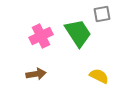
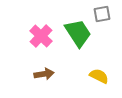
pink cross: rotated 20 degrees counterclockwise
brown arrow: moved 8 px right
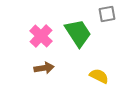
gray square: moved 5 px right
brown arrow: moved 6 px up
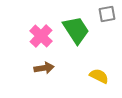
green trapezoid: moved 2 px left, 3 px up
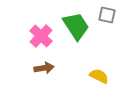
gray square: moved 1 px down; rotated 24 degrees clockwise
green trapezoid: moved 4 px up
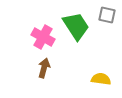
pink cross: moved 2 px right, 1 px down; rotated 15 degrees counterclockwise
brown arrow: rotated 66 degrees counterclockwise
yellow semicircle: moved 2 px right, 3 px down; rotated 18 degrees counterclockwise
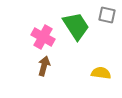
brown arrow: moved 2 px up
yellow semicircle: moved 6 px up
